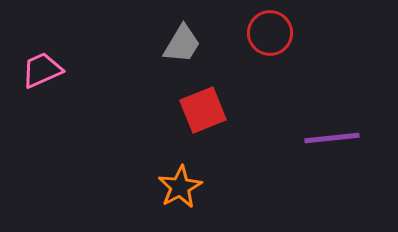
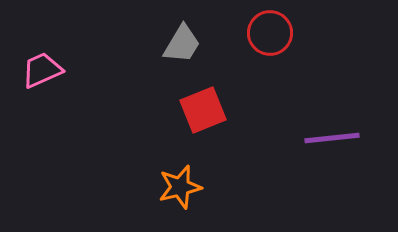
orange star: rotated 15 degrees clockwise
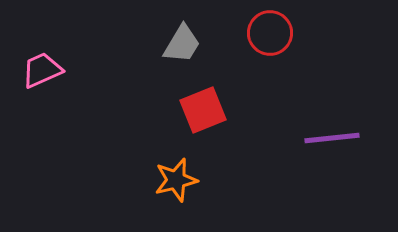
orange star: moved 4 px left, 7 px up
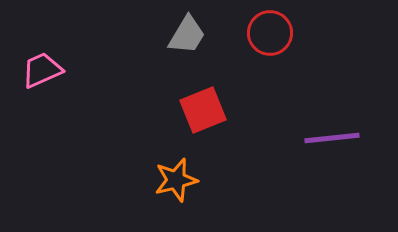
gray trapezoid: moved 5 px right, 9 px up
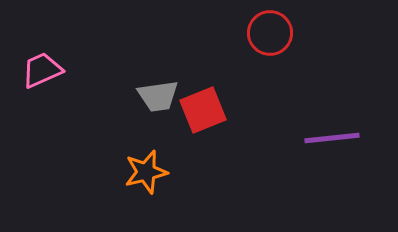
gray trapezoid: moved 29 px left, 61 px down; rotated 51 degrees clockwise
orange star: moved 30 px left, 8 px up
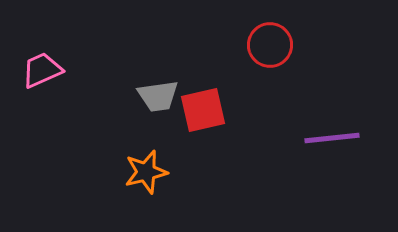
red circle: moved 12 px down
red square: rotated 9 degrees clockwise
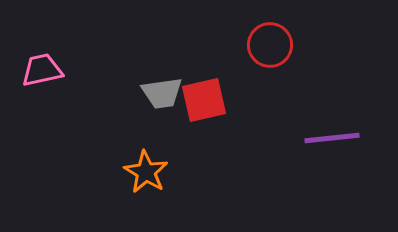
pink trapezoid: rotated 12 degrees clockwise
gray trapezoid: moved 4 px right, 3 px up
red square: moved 1 px right, 10 px up
orange star: rotated 27 degrees counterclockwise
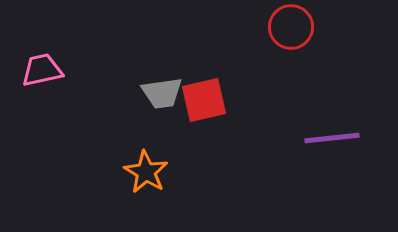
red circle: moved 21 px right, 18 px up
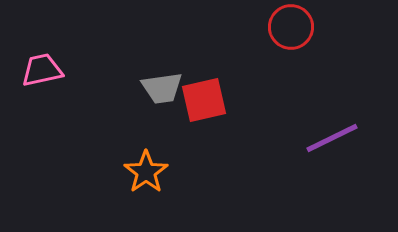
gray trapezoid: moved 5 px up
purple line: rotated 20 degrees counterclockwise
orange star: rotated 6 degrees clockwise
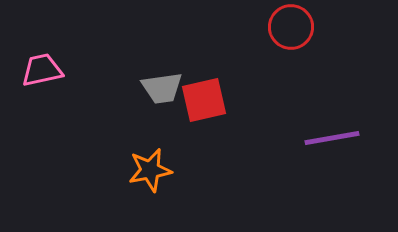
purple line: rotated 16 degrees clockwise
orange star: moved 4 px right, 2 px up; rotated 24 degrees clockwise
